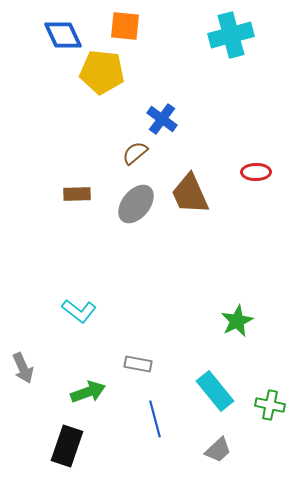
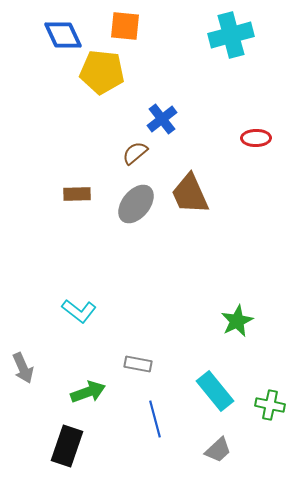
blue cross: rotated 16 degrees clockwise
red ellipse: moved 34 px up
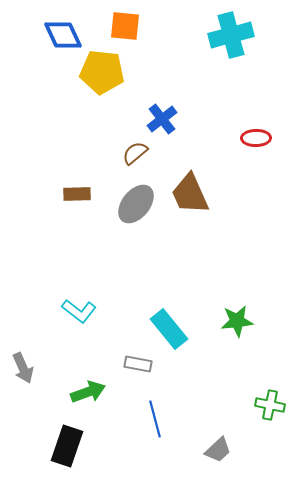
green star: rotated 20 degrees clockwise
cyan rectangle: moved 46 px left, 62 px up
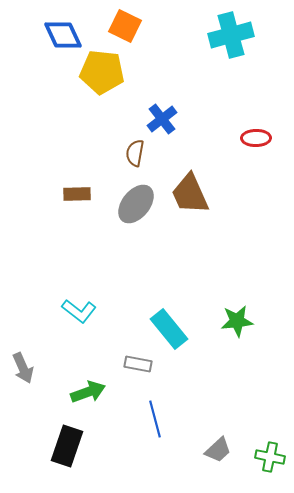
orange square: rotated 20 degrees clockwise
brown semicircle: rotated 40 degrees counterclockwise
green cross: moved 52 px down
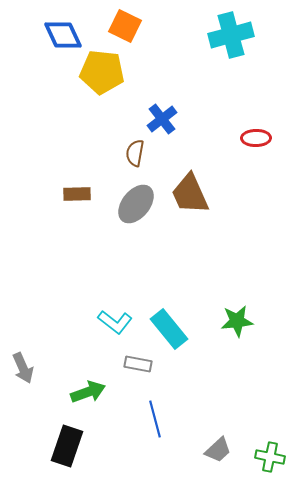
cyan L-shape: moved 36 px right, 11 px down
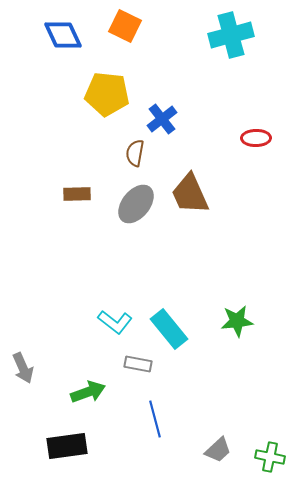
yellow pentagon: moved 5 px right, 22 px down
black rectangle: rotated 63 degrees clockwise
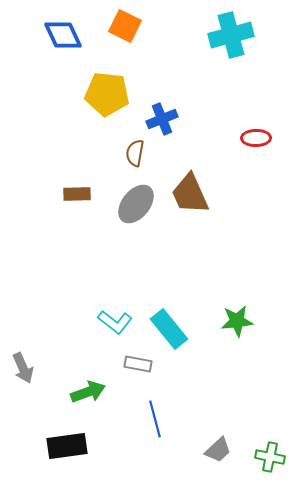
blue cross: rotated 16 degrees clockwise
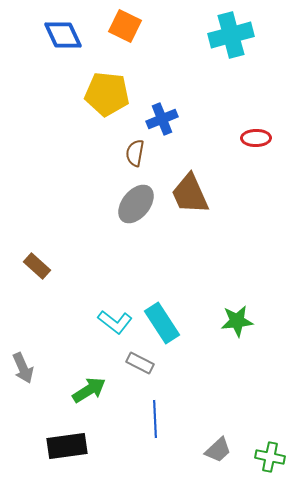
brown rectangle: moved 40 px left, 72 px down; rotated 44 degrees clockwise
cyan rectangle: moved 7 px left, 6 px up; rotated 6 degrees clockwise
gray rectangle: moved 2 px right, 1 px up; rotated 16 degrees clockwise
green arrow: moved 1 px right, 2 px up; rotated 12 degrees counterclockwise
blue line: rotated 12 degrees clockwise
